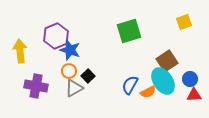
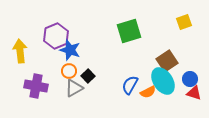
red triangle: moved 2 px up; rotated 21 degrees clockwise
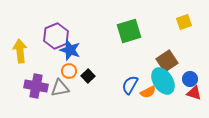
gray triangle: moved 14 px left; rotated 18 degrees clockwise
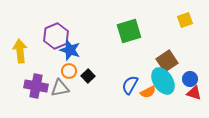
yellow square: moved 1 px right, 2 px up
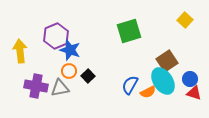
yellow square: rotated 28 degrees counterclockwise
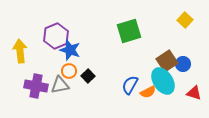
blue circle: moved 7 px left, 15 px up
gray triangle: moved 3 px up
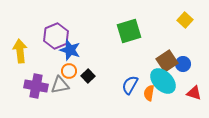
cyan ellipse: rotated 12 degrees counterclockwise
orange semicircle: moved 1 px right, 1 px down; rotated 126 degrees clockwise
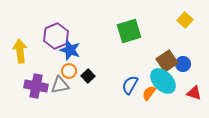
orange semicircle: rotated 28 degrees clockwise
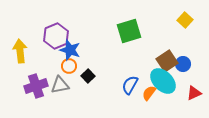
orange circle: moved 5 px up
purple cross: rotated 30 degrees counterclockwise
red triangle: rotated 42 degrees counterclockwise
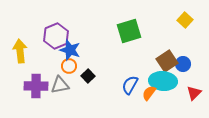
cyan ellipse: rotated 40 degrees counterclockwise
purple cross: rotated 20 degrees clockwise
red triangle: rotated 21 degrees counterclockwise
